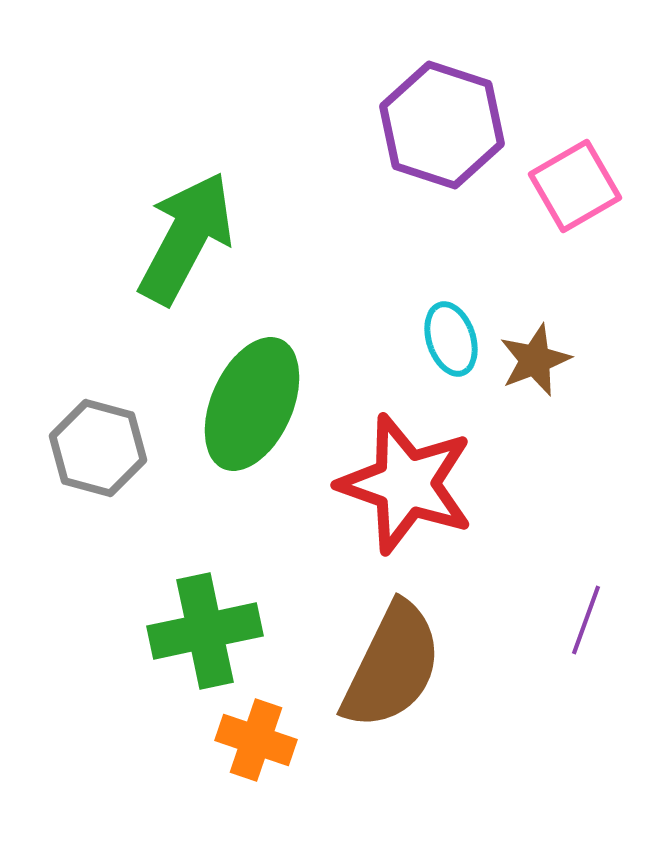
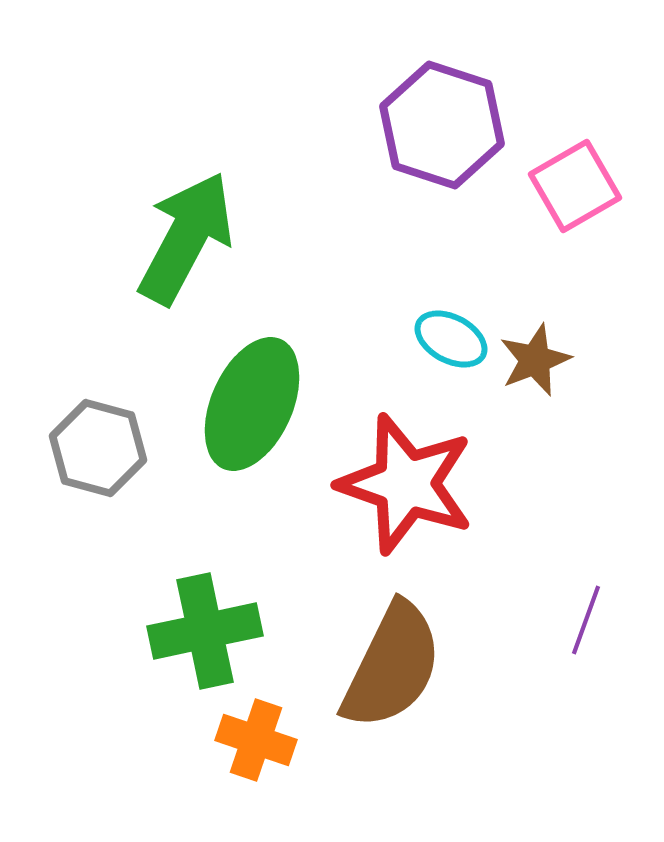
cyan ellipse: rotated 44 degrees counterclockwise
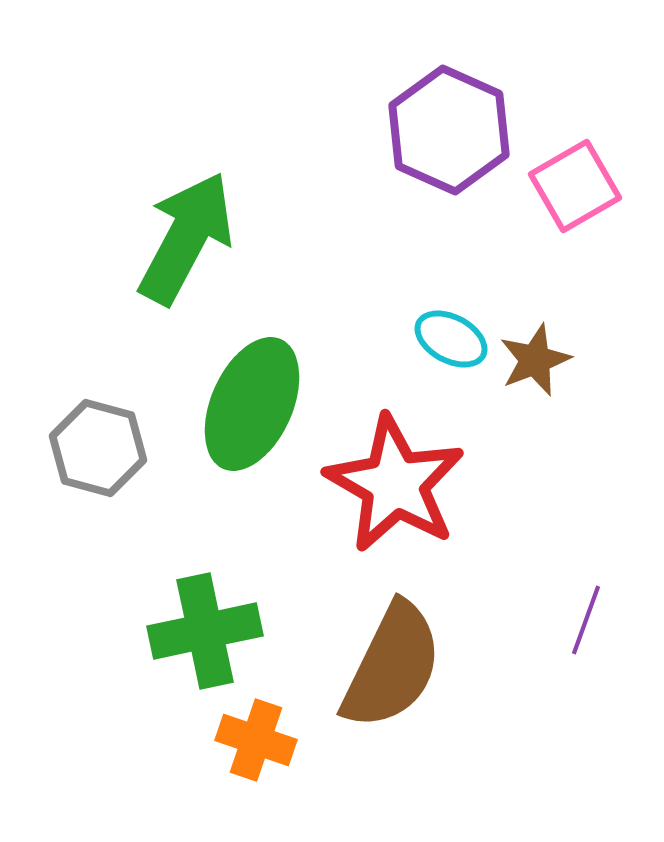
purple hexagon: moved 7 px right, 5 px down; rotated 6 degrees clockwise
red star: moved 11 px left; rotated 11 degrees clockwise
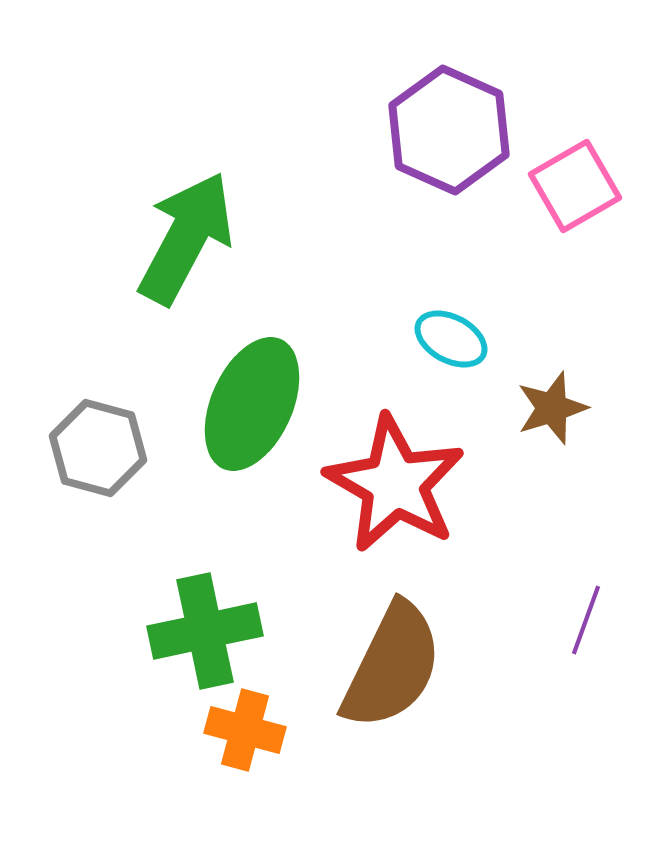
brown star: moved 17 px right, 48 px down; rotated 4 degrees clockwise
orange cross: moved 11 px left, 10 px up; rotated 4 degrees counterclockwise
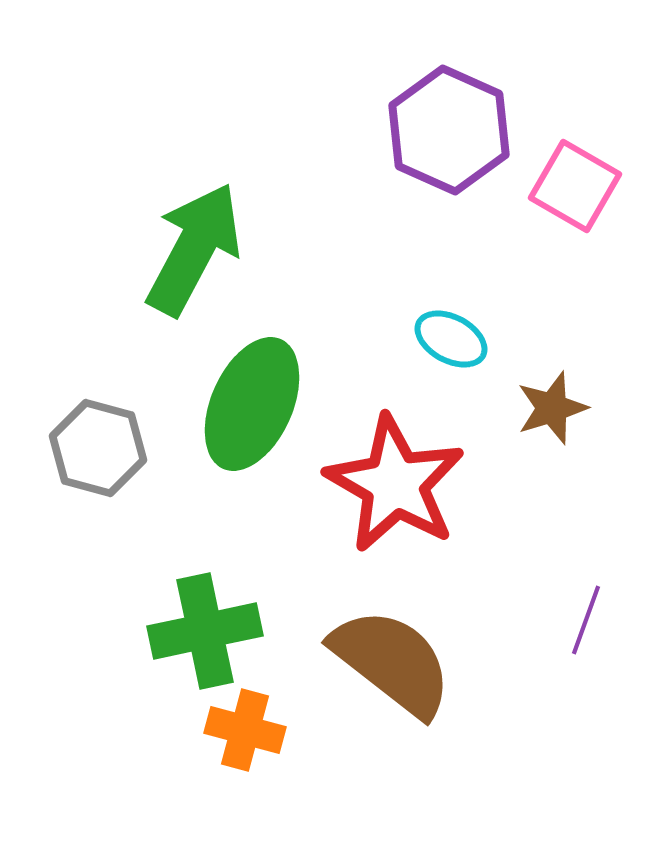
pink square: rotated 30 degrees counterclockwise
green arrow: moved 8 px right, 11 px down
brown semicircle: moved 4 px up; rotated 78 degrees counterclockwise
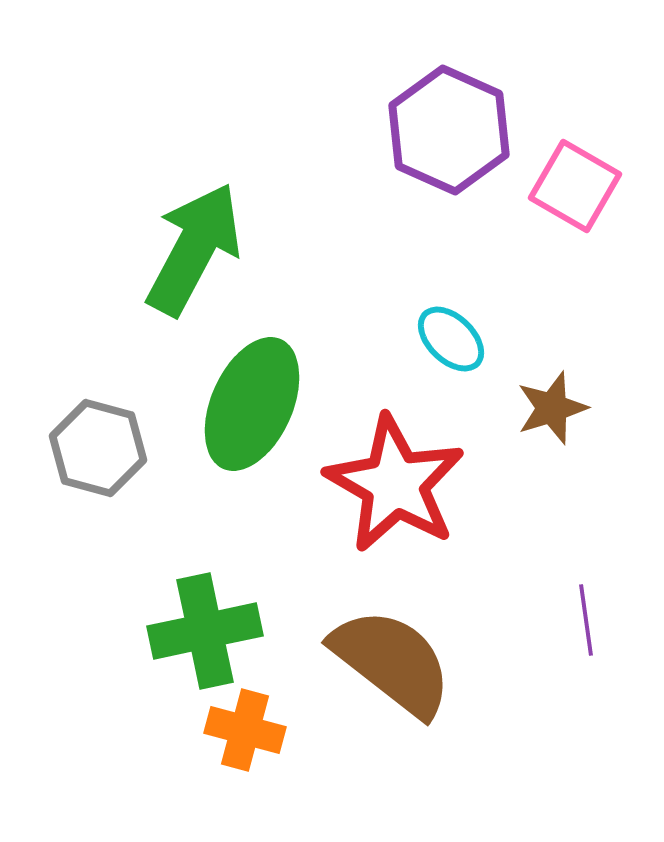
cyan ellipse: rotated 16 degrees clockwise
purple line: rotated 28 degrees counterclockwise
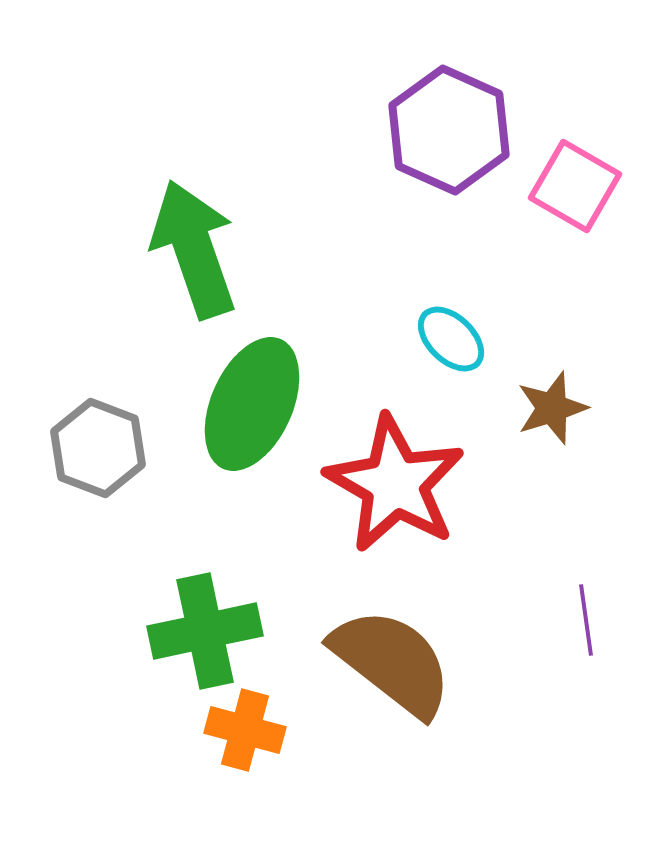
green arrow: rotated 47 degrees counterclockwise
gray hexagon: rotated 6 degrees clockwise
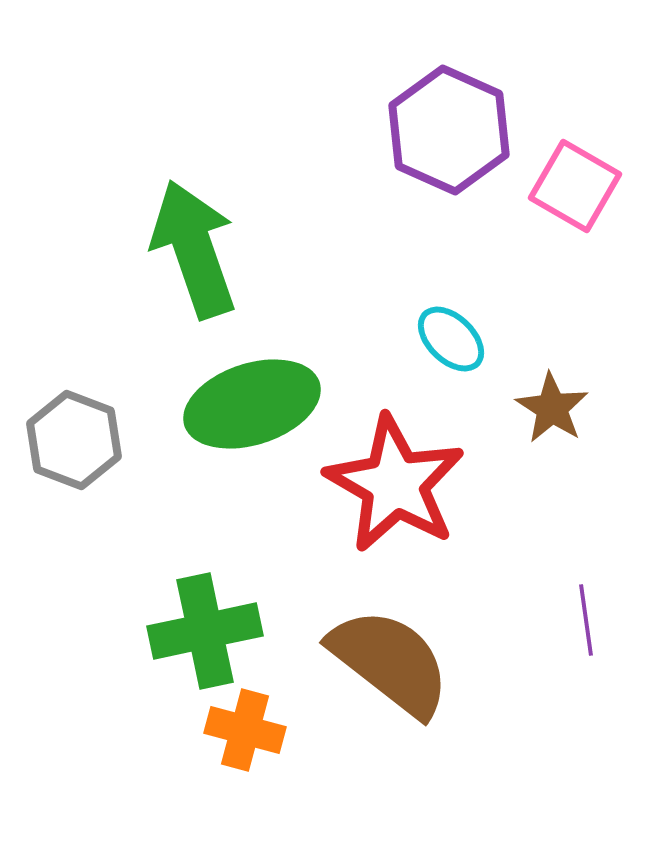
green ellipse: rotated 48 degrees clockwise
brown star: rotated 22 degrees counterclockwise
gray hexagon: moved 24 px left, 8 px up
brown semicircle: moved 2 px left
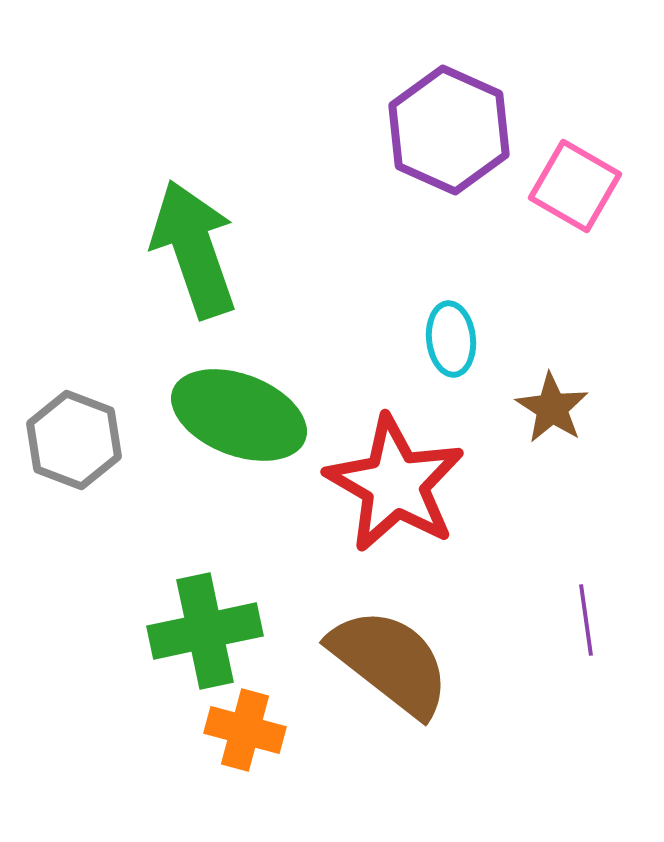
cyan ellipse: rotated 40 degrees clockwise
green ellipse: moved 13 px left, 11 px down; rotated 39 degrees clockwise
